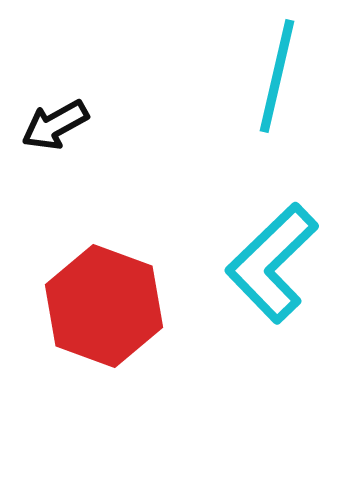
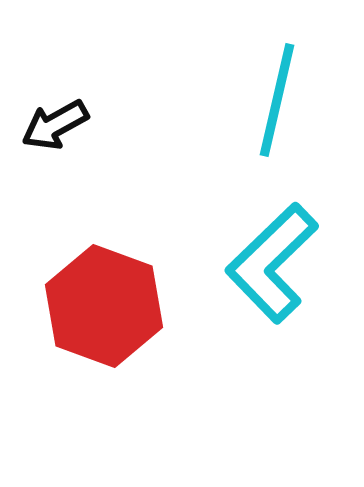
cyan line: moved 24 px down
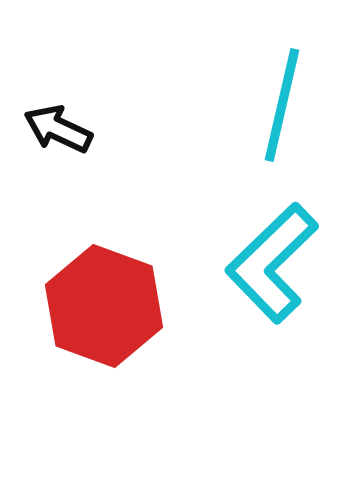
cyan line: moved 5 px right, 5 px down
black arrow: moved 3 px right, 4 px down; rotated 54 degrees clockwise
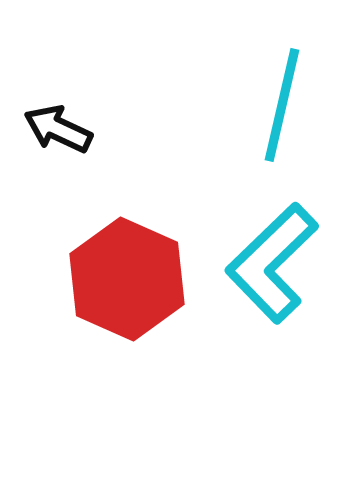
red hexagon: moved 23 px right, 27 px up; rotated 4 degrees clockwise
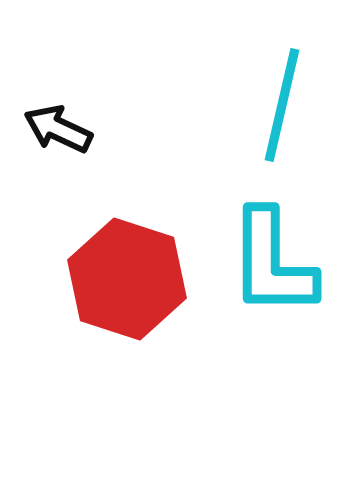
cyan L-shape: rotated 46 degrees counterclockwise
red hexagon: rotated 6 degrees counterclockwise
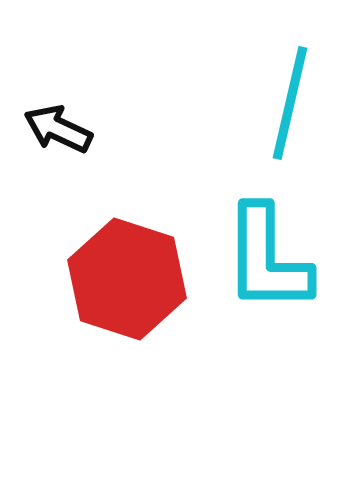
cyan line: moved 8 px right, 2 px up
cyan L-shape: moved 5 px left, 4 px up
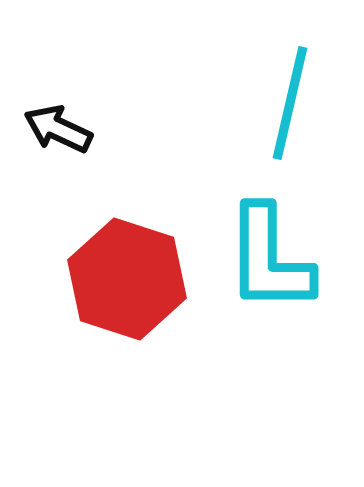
cyan L-shape: moved 2 px right
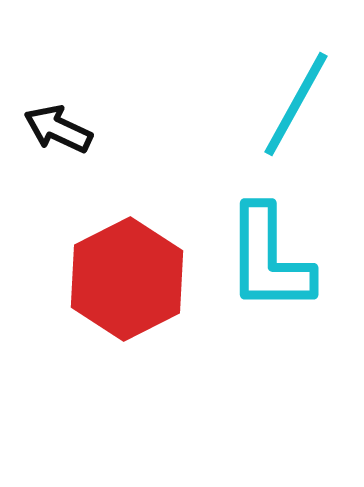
cyan line: moved 6 px right, 1 px down; rotated 16 degrees clockwise
red hexagon: rotated 15 degrees clockwise
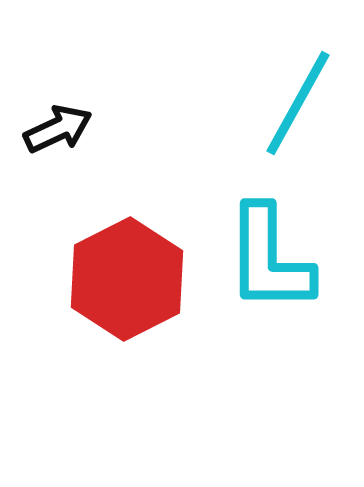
cyan line: moved 2 px right, 1 px up
black arrow: rotated 130 degrees clockwise
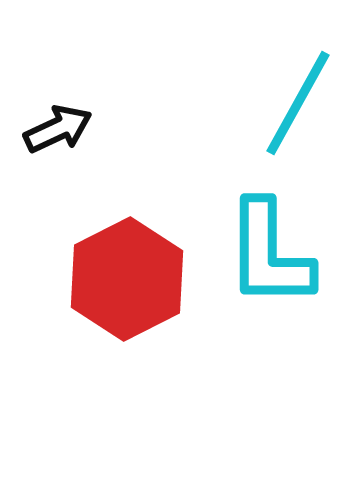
cyan L-shape: moved 5 px up
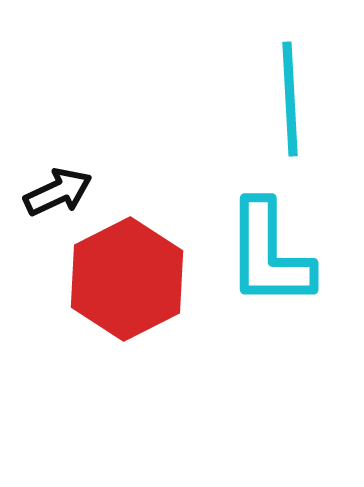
cyan line: moved 8 px left, 4 px up; rotated 32 degrees counterclockwise
black arrow: moved 63 px down
